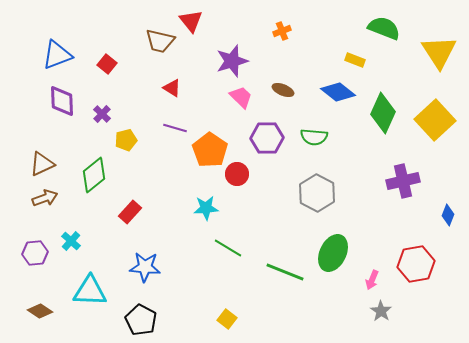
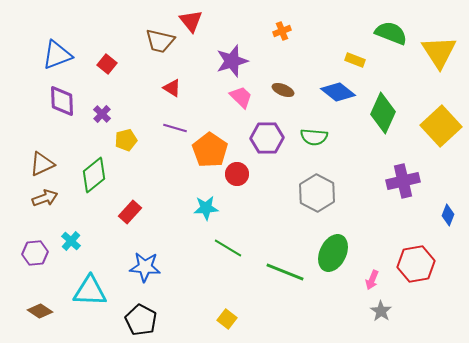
green semicircle at (384, 28): moved 7 px right, 5 px down
yellow square at (435, 120): moved 6 px right, 6 px down
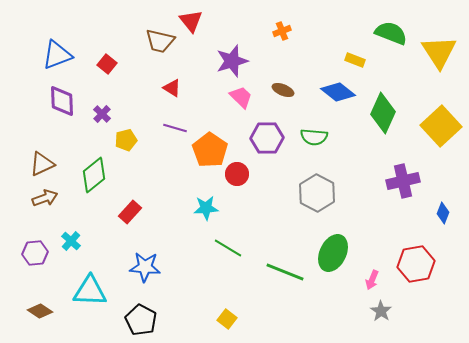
blue diamond at (448, 215): moved 5 px left, 2 px up
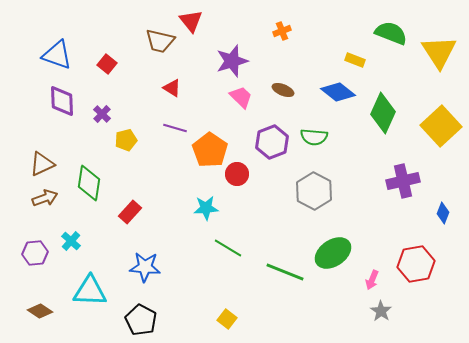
blue triangle at (57, 55): rotated 40 degrees clockwise
purple hexagon at (267, 138): moved 5 px right, 4 px down; rotated 20 degrees counterclockwise
green diamond at (94, 175): moved 5 px left, 8 px down; rotated 42 degrees counterclockwise
gray hexagon at (317, 193): moved 3 px left, 2 px up
green ellipse at (333, 253): rotated 30 degrees clockwise
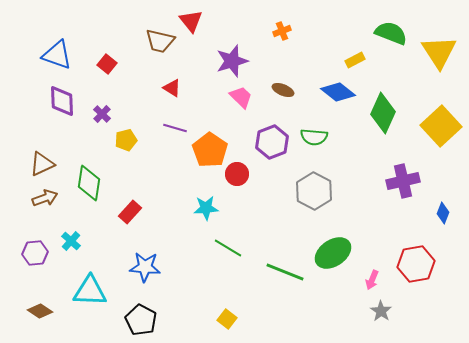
yellow rectangle at (355, 60): rotated 48 degrees counterclockwise
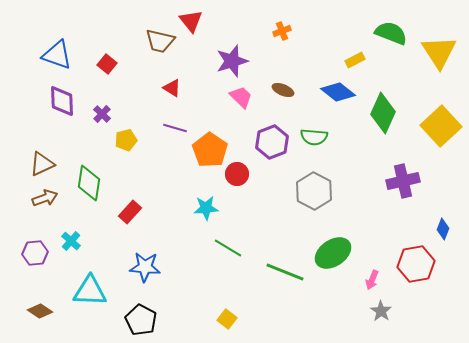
blue diamond at (443, 213): moved 16 px down
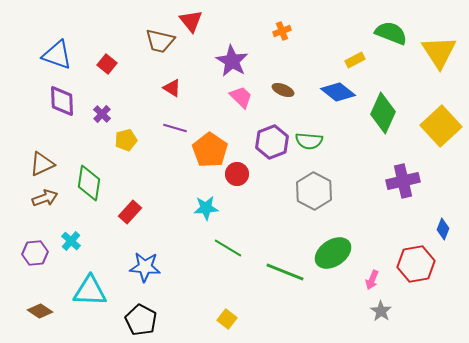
purple star at (232, 61): rotated 24 degrees counterclockwise
green semicircle at (314, 137): moved 5 px left, 4 px down
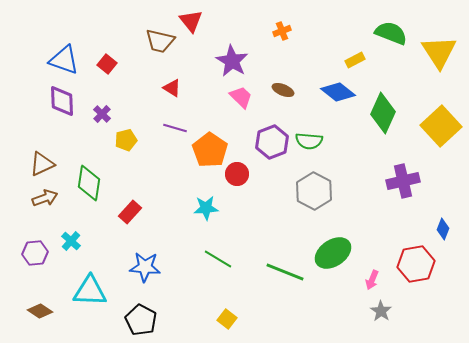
blue triangle at (57, 55): moved 7 px right, 5 px down
green line at (228, 248): moved 10 px left, 11 px down
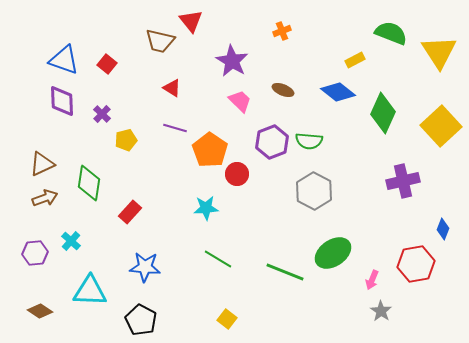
pink trapezoid at (241, 97): moved 1 px left, 4 px down
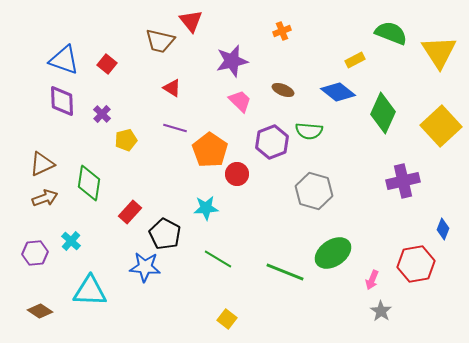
purple star at (232, 61): rotated 28 degrees clockwise
green semicircle at (309, 141): moved 10 px up
gray hexagon at (314, 191): rotated 12 degrees counterclockwise
black pentagon at (141, 320): moved 24 px right, 86 px up
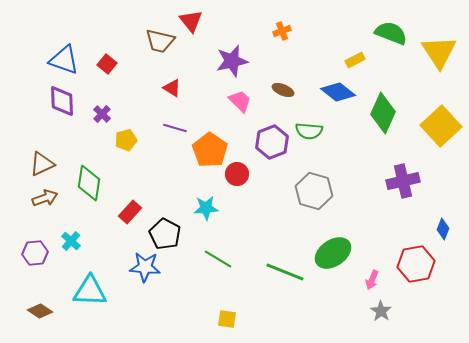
yellow square at (227, 319): rotated 30 degrees counterclockwise
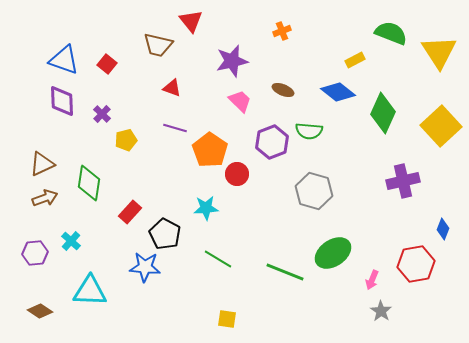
brown trapezoid at (160, 41): moved 2 px left, 4 px down
red triangle at (172, 88): rotated 12 degrees counterclockwise
